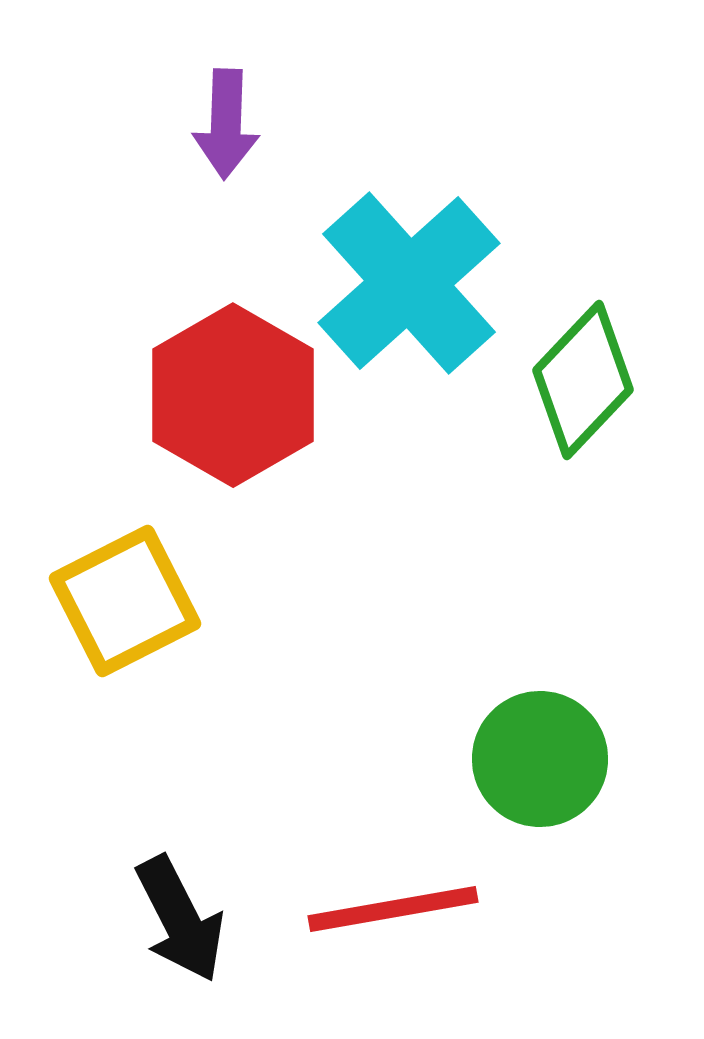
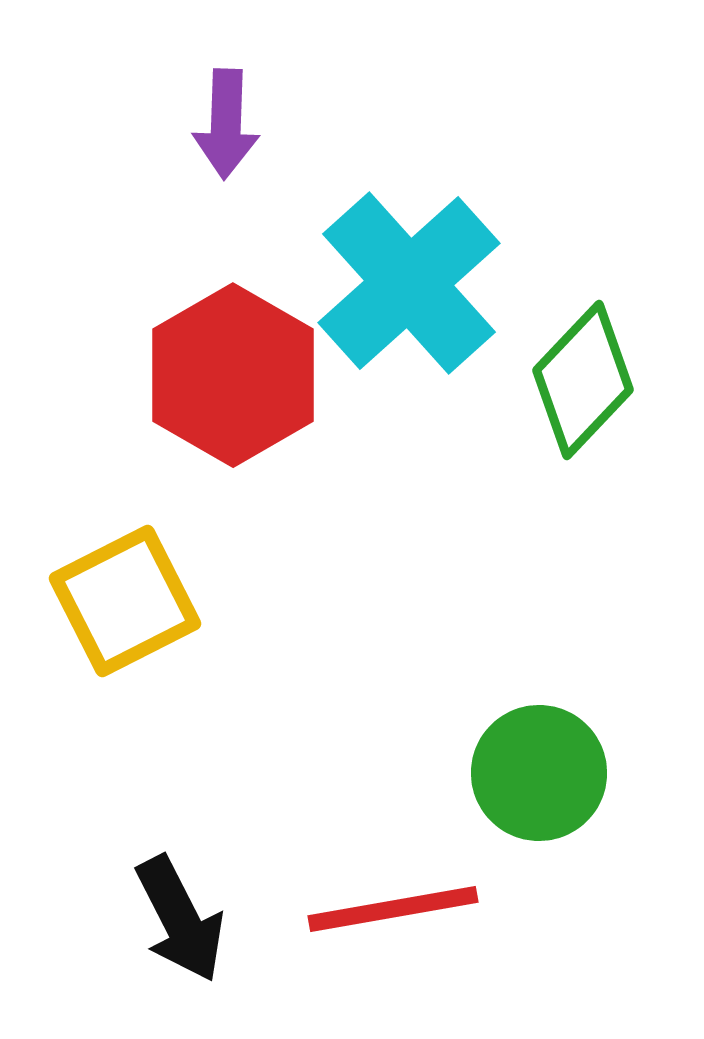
red hexagon: moved 20 px up
green circle: moved 1 px left, 14 px down
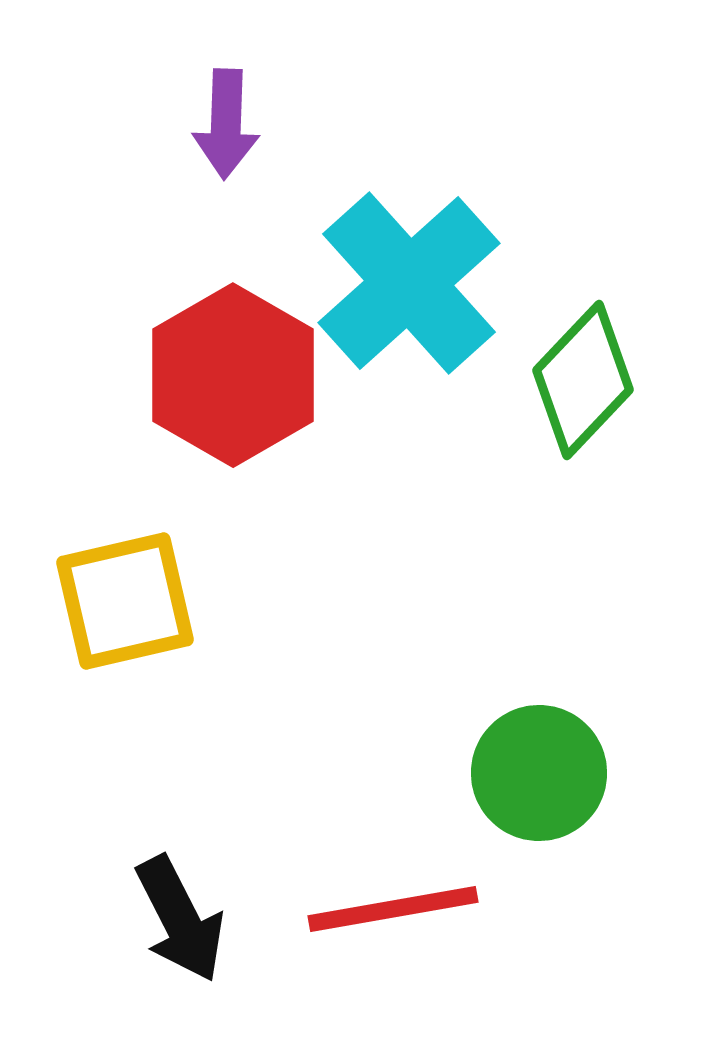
yellow square: rotated 14 degrees clockwise
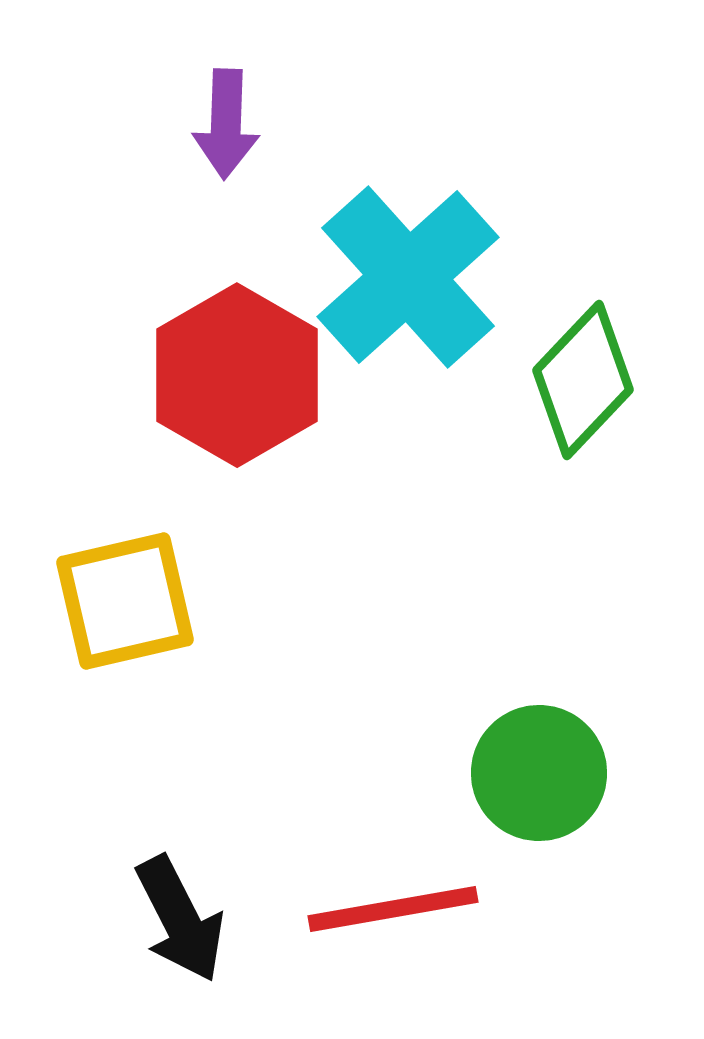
cyan cross: moved 1 px left, 6 px up
red hexagon: moved 4 px right
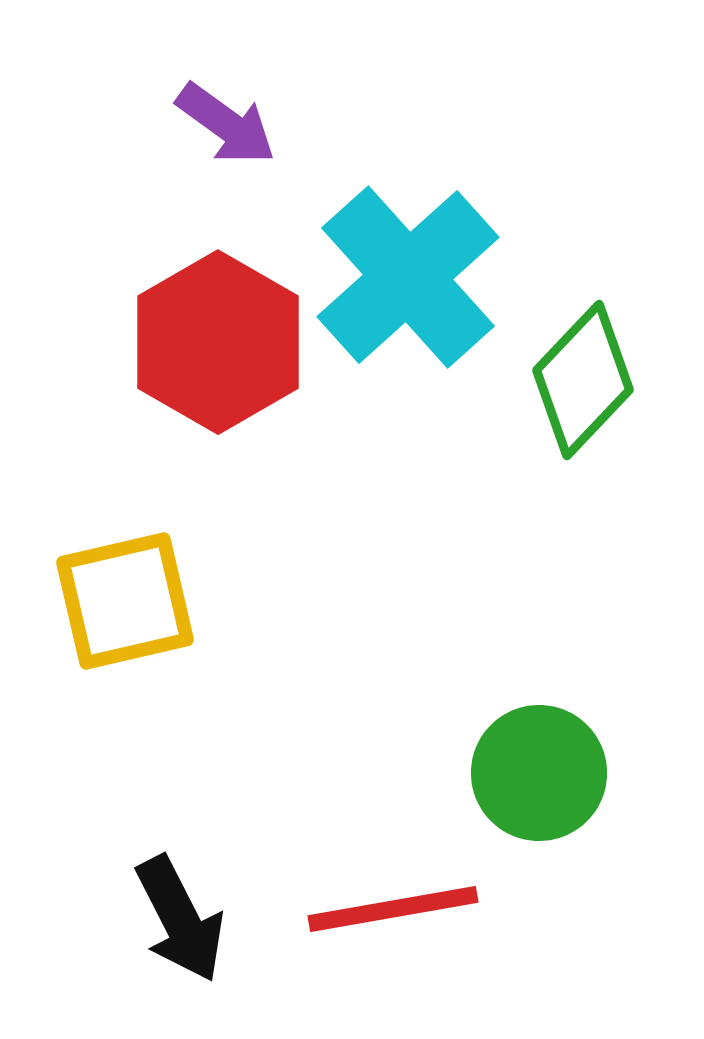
purple arrow: rotated 56 degrees counterclockwise
red hexagon: moved 19 px left, 33 px up
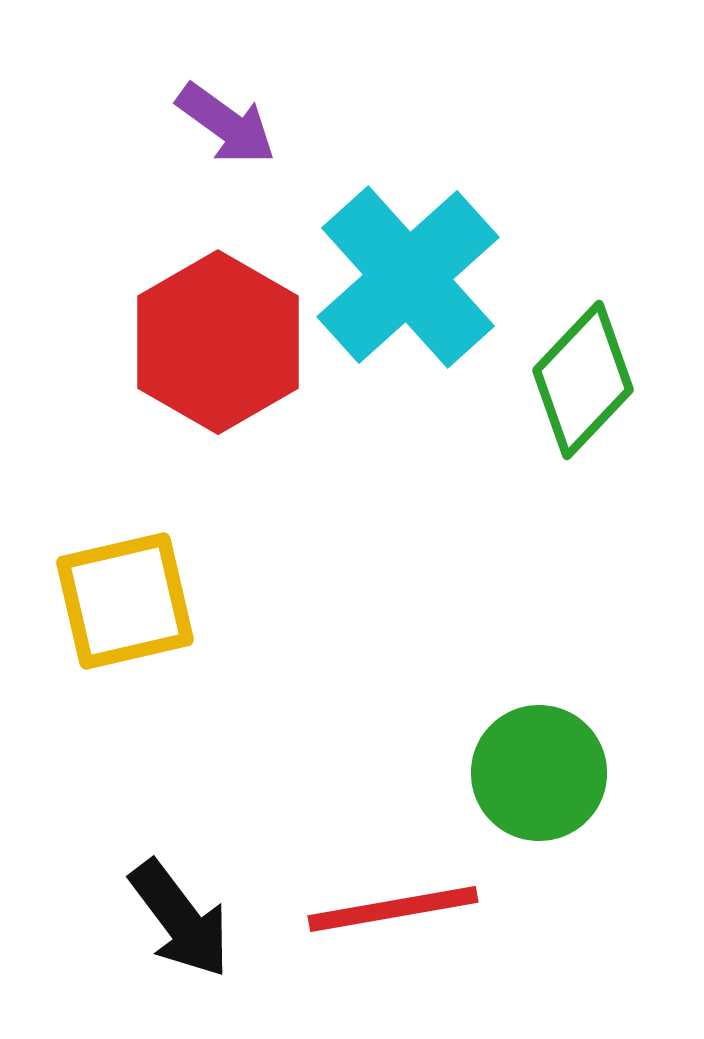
black arrow: rotated 10 degrees counterclockwise
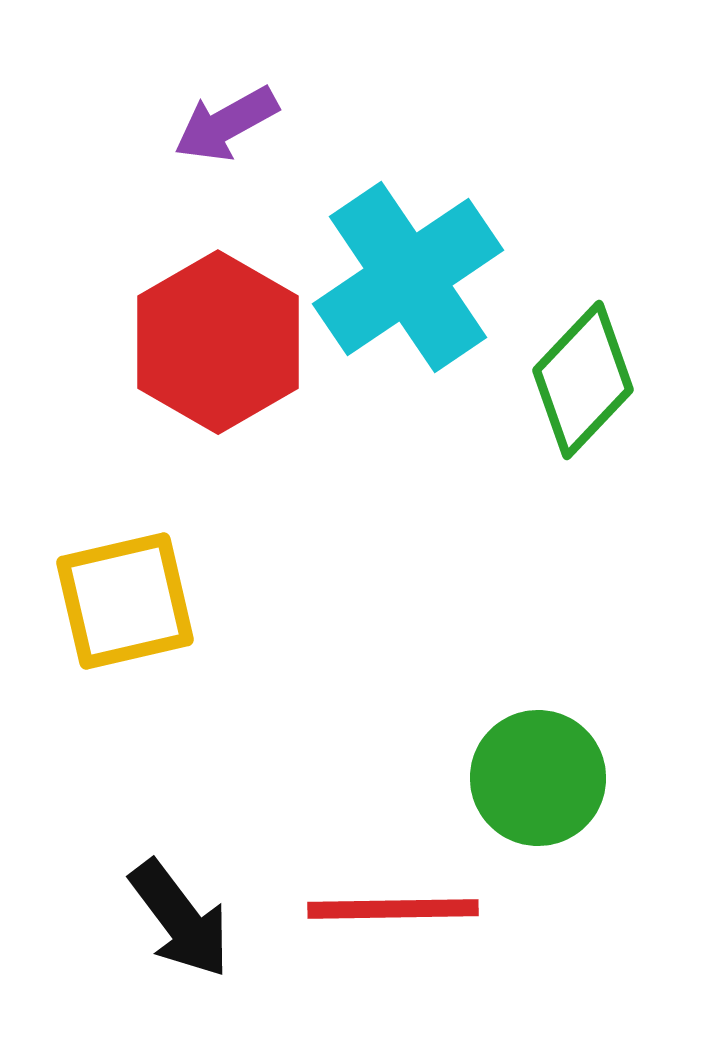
purple arrow: rotated 115 degrees clockwise
cyan cross: rotated 8 degrees clockwise
green circle: moved 1 px left, 5 px down
red line: rotated 9 degrees clockwise
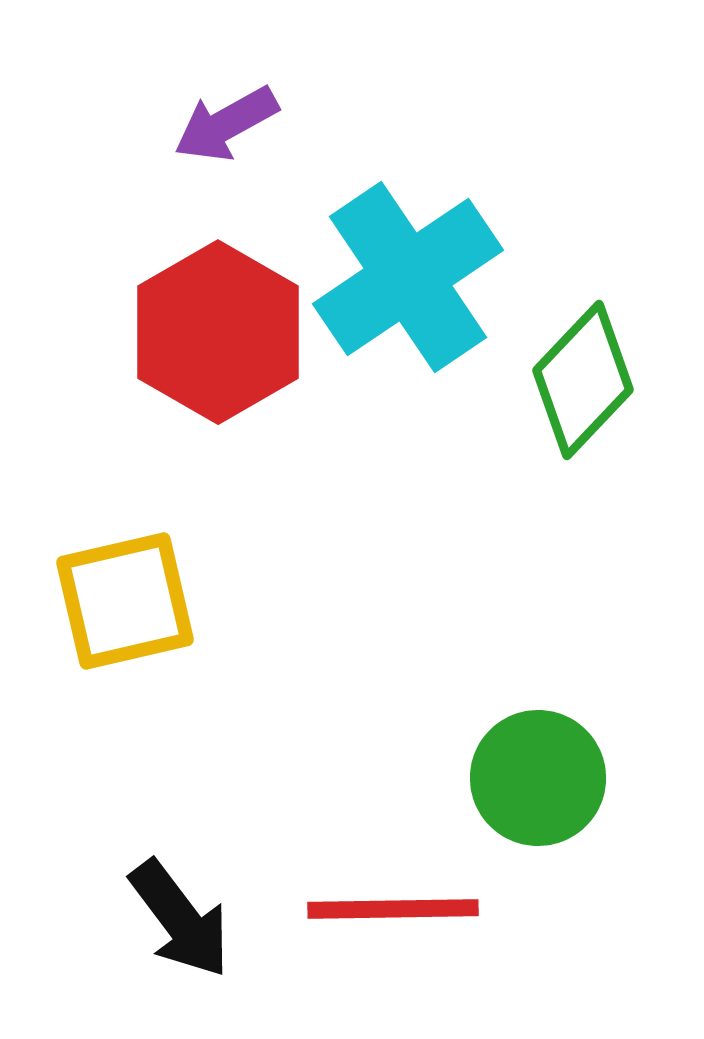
red hexagon: moved 10 px up
